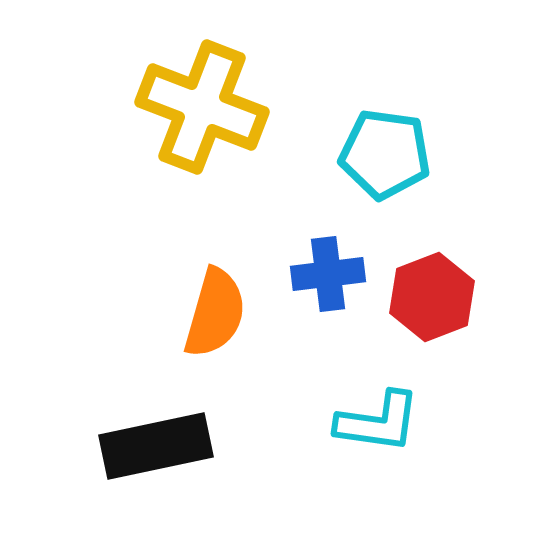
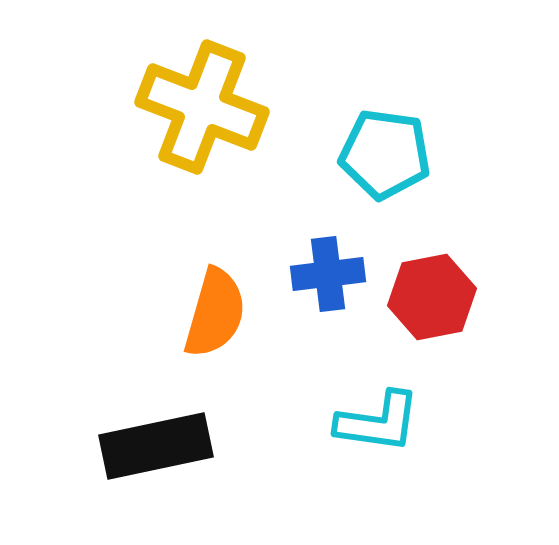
red hexagon: rotated 10 degrees clockwise
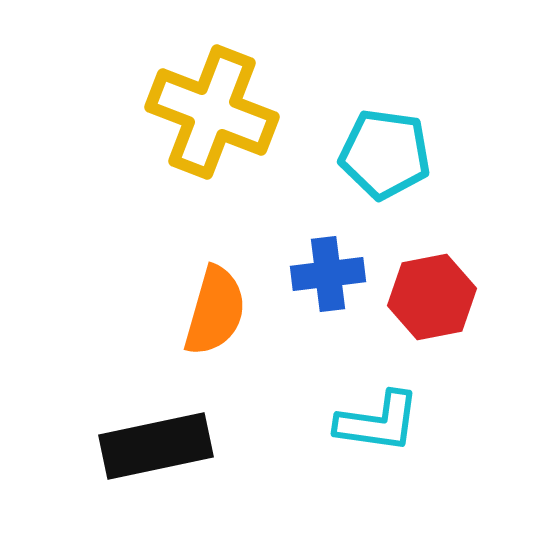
yellow cross: moved 10 px right, 5 px down
orange semicircle: moved 2 px up
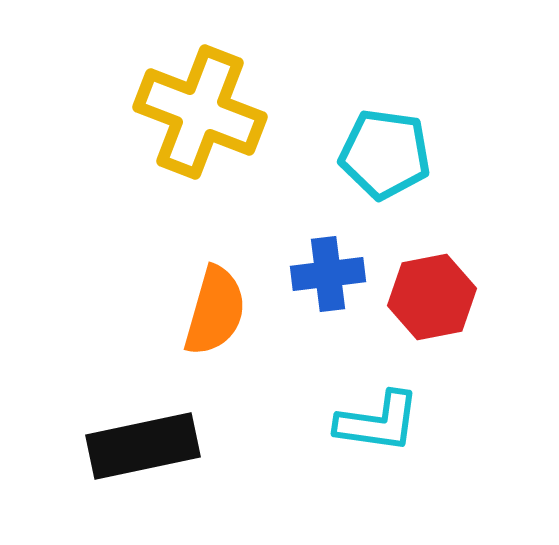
yellow cross: moved 12 px left
black rectangle: moved 13 px left
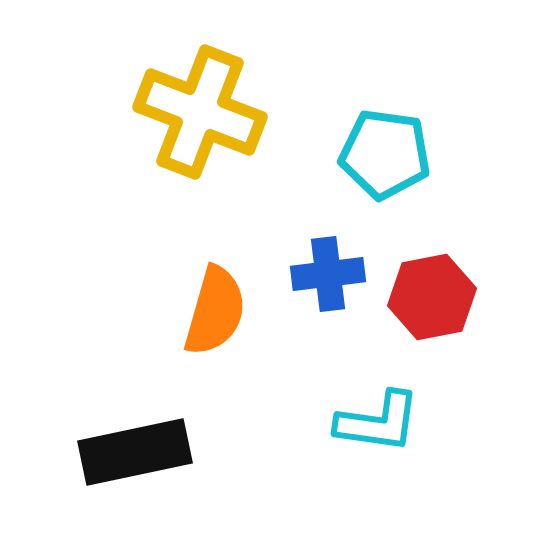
black rectangle: moved 8 px left, 6 px down
